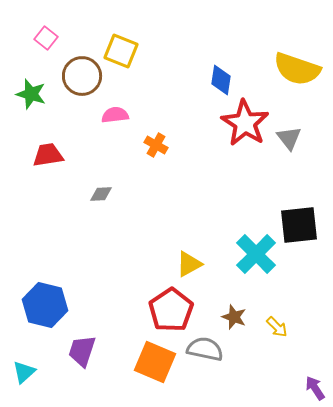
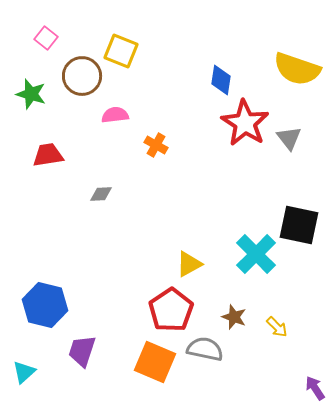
black square: rotated 18 degrees clockwise
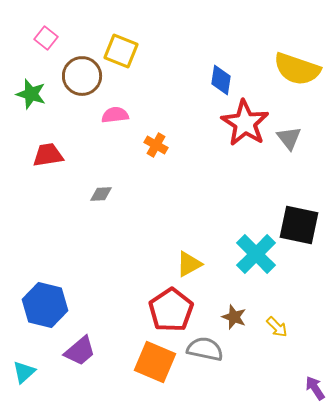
purple trapezoid: moved 2 px left; rotated 148 degrees counterclockwise
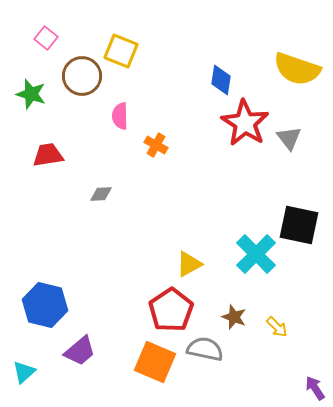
pink semicircle: moved 5 px right, 1 px down; rotated 84 degrees counterclockwise
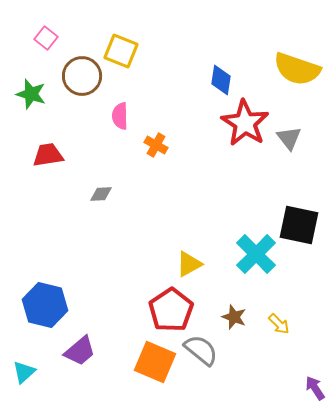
yellow arrow: moved 2 px right, 3 px up
gray semicircle: moved 4 px left, 1 px down; rotated 27 degrees clockwise
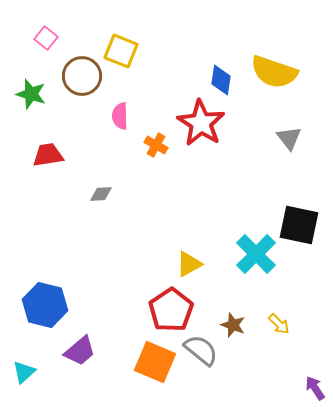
yellow semicircle: moved 23 px left, 3 px down
red star: moved 44 px left
brown star: moved 1 px left, 8 px down
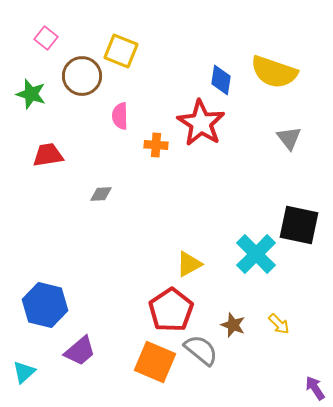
orange cross: rotated 25 degrees counterclockwise
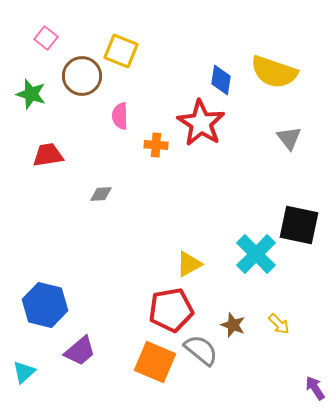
red pentagon: rotated 24 degrees clockwise
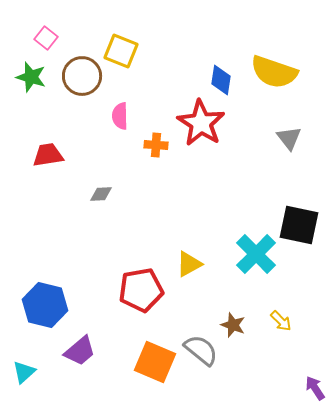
green star: moved 17 px up
red pentagon: moved 30 px left, 20 px up
yellow arrow: moved 2 px right, 3 px up
